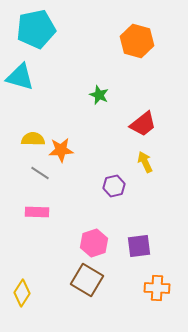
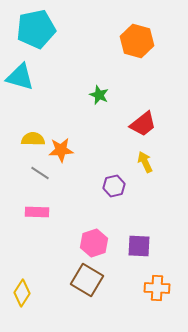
purple square: rotated 10 degrees clockwise
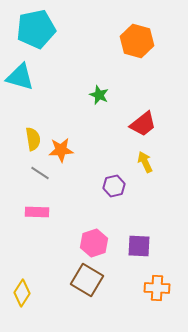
yellow semicircle: rotated 80 degrees clockwise
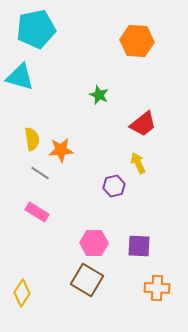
orange hexagon: rotated 12 degrees counterclockwise
yellow semicircle: moved 1 px left
yellow arrow: moved 7 px left, 1 px down
pink rectangle: rotated 30 degrees clockwise
pink hexagon: rotated 20 degrees clockwise
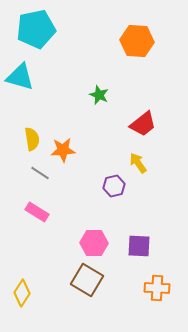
orange star: moved 2 px right
yellow arrow: rotated 10 degrees counterclockwise
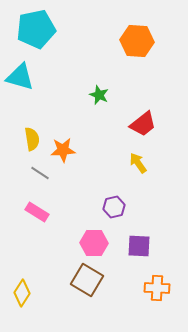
purple hexagon: moved 21 px down
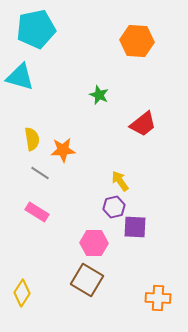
yellow arrow: moved 18 px left, 18 px down
purple square: moved 4 px left, 19 px up
orange cross: moved 1 px right, 10 px down
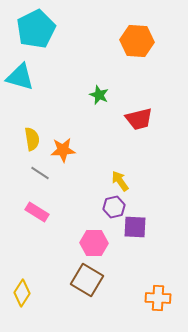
cyan pentagon: rotated 15 degrees counterclockwise
red trapezoid: moved 4 px left, 5 px up; rotated 24 degrees clockwise
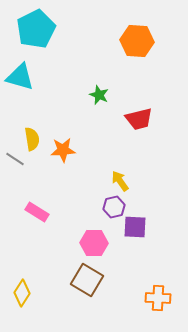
gray line: moved 25 px left, 14 px up
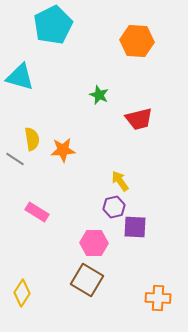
cyan pentagon: moved 17 px right, 4 px up
